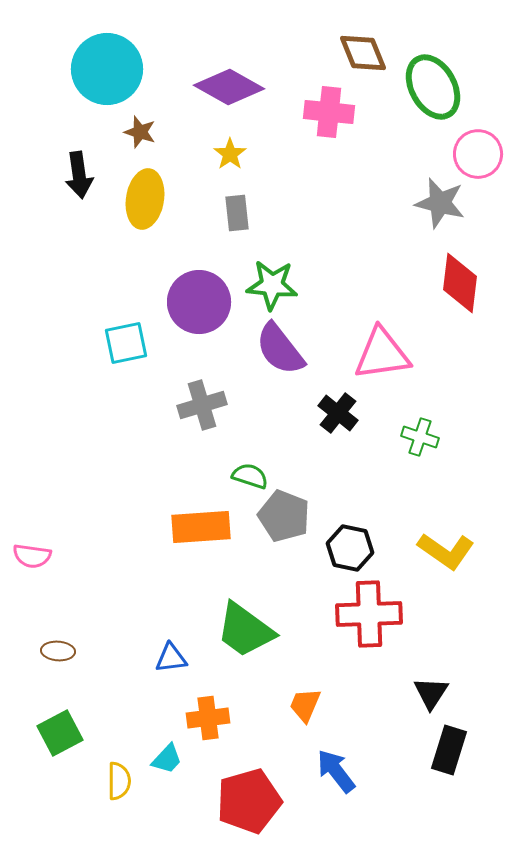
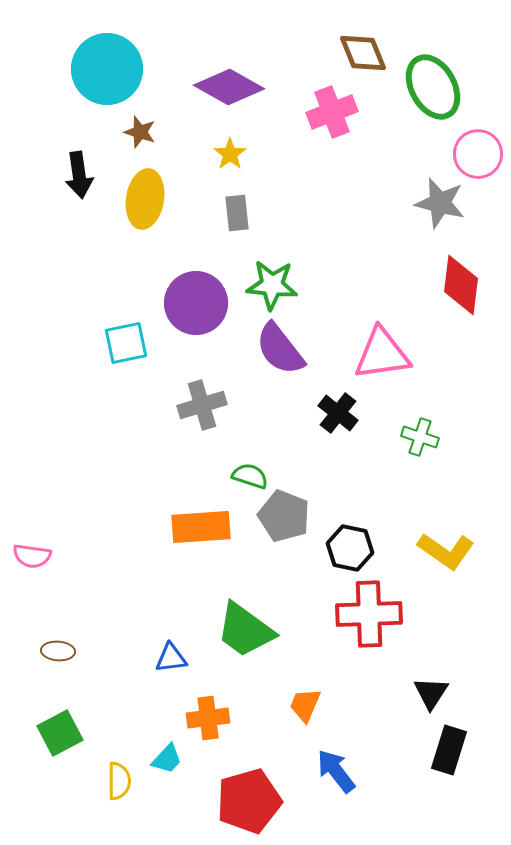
pink cross: moved 3 px right; rotated 27 degrees counterclockwise
red diamond: moved 1 px right, 2 px down
purple circle: moved 3 px left, 1 px down
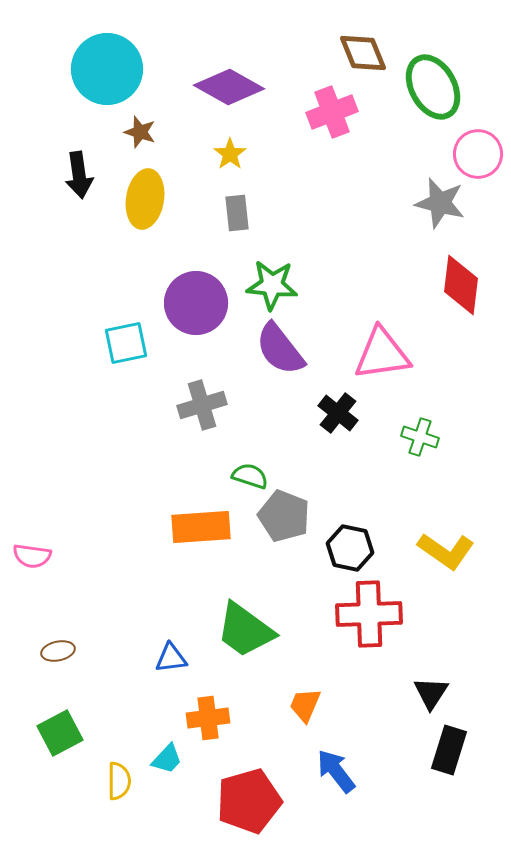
brown ellipse: rotated 16 degrees counterclockwise
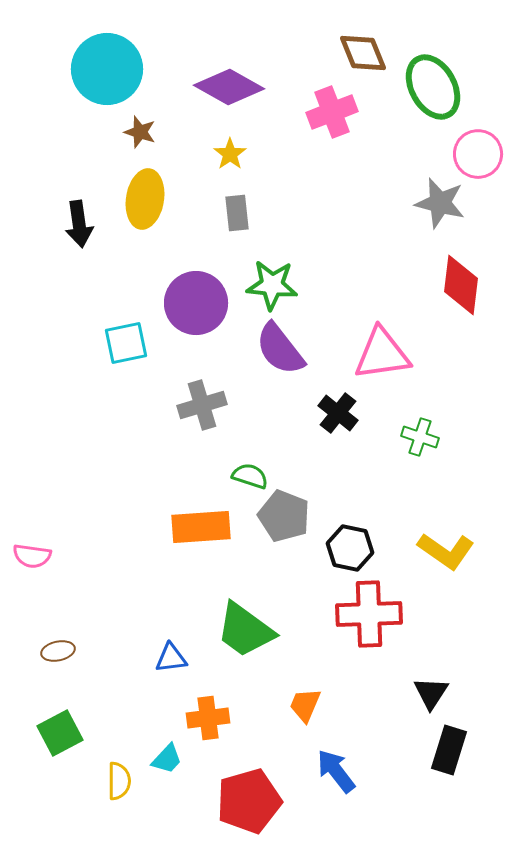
black arrow: moved 49 px down
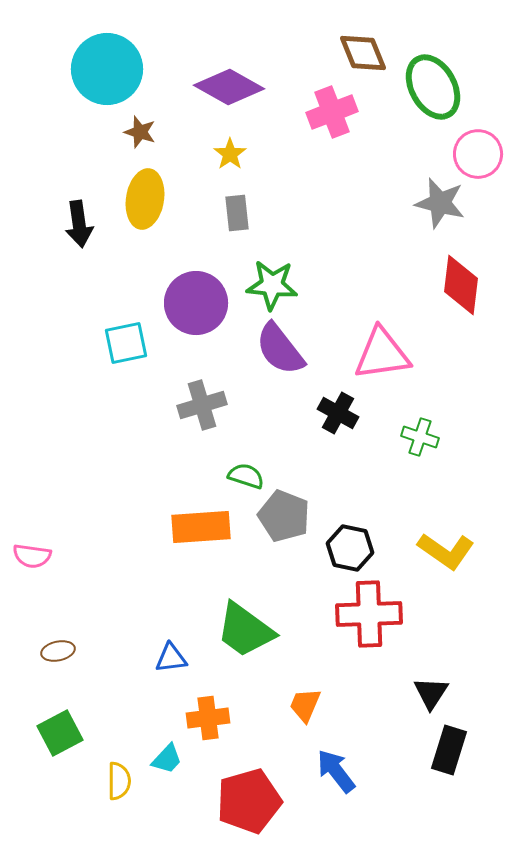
black cross: rotated 9 degrees counterclockwise
green semicircle: moved 4 px left
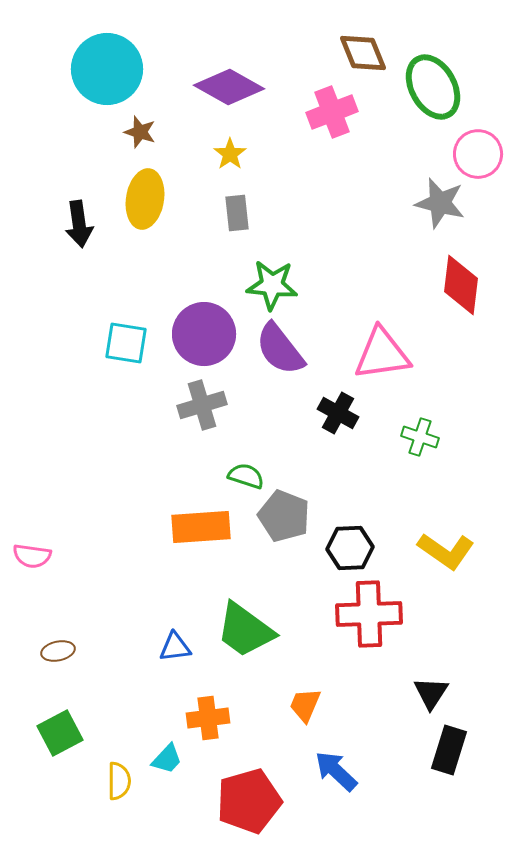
purple circle: moved 8 px right, 31 px down
cyan square: rotated 21 degrees clockwise
black hexagon: rotated 15 degrees counterclockwise
blue triangle: moved 4 px right, 11 px up
blue arrow: rotated 9 degrees counterclockwise
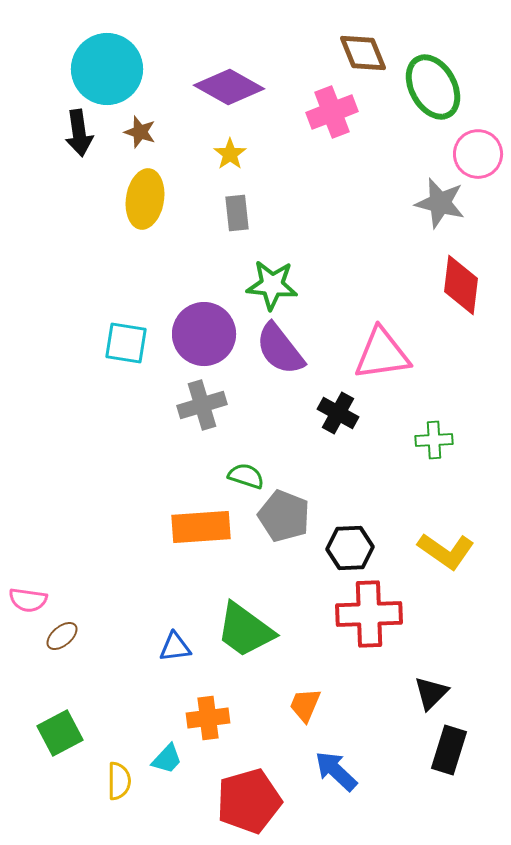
black arrow: moved 91 px up
green cross: moved 14 px right, 3 px down; rotated 21 degrees counterclockwise
pink semicircle: moved 4 px left, 44 px down
brown ellipse: moved 4 px right, 15 px up; rotated 28 degrees counterclockwise
black triangle: rotated 12 degrees clockwise
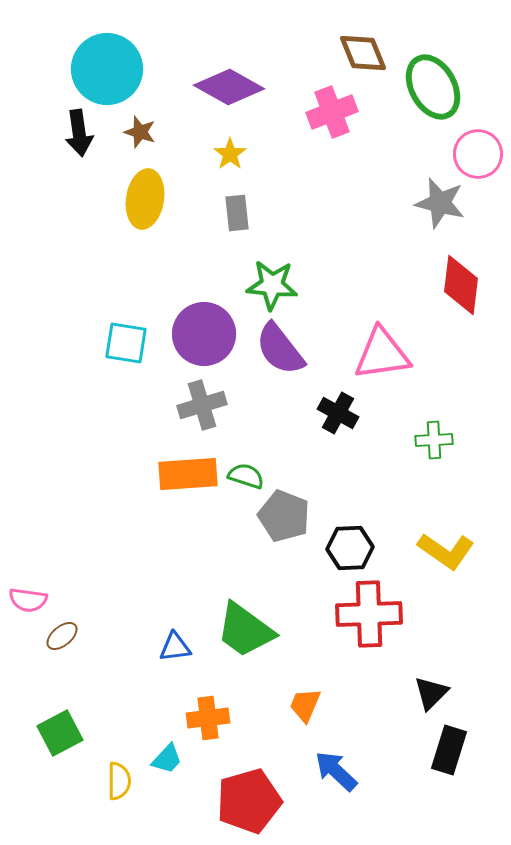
orange rectangle: moved 13 px left, 53 px up
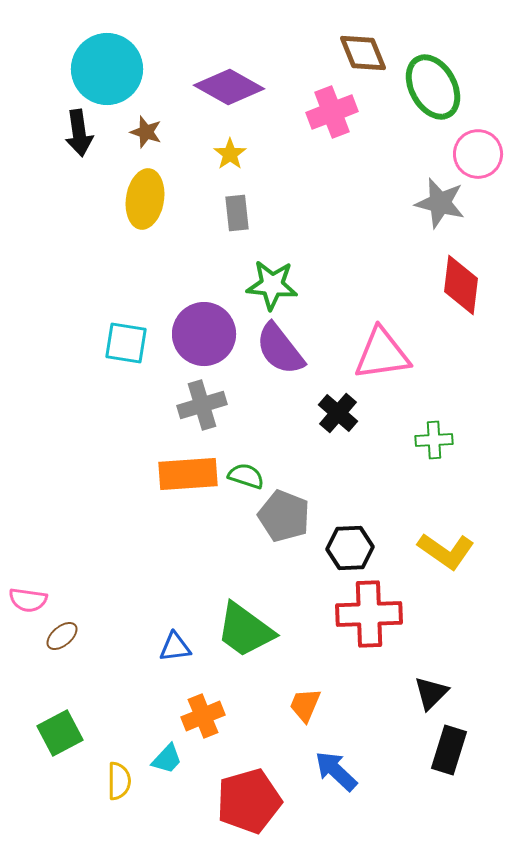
brown star: moved 6 px right
black cross: rotated 12 degrees clockwise
orange cross: moved 5 px left, 2 px up; rotated 15 degrees counterclockwise
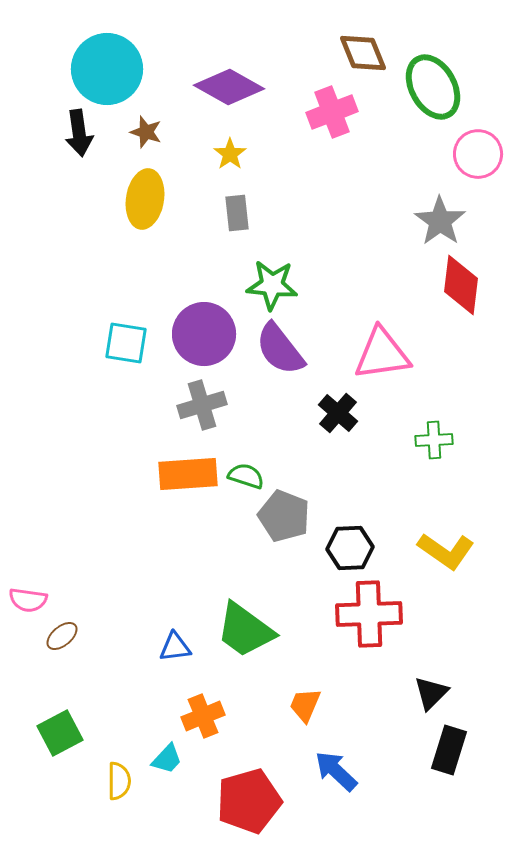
gray star: moved 18 px down; rotated 21 degrees clockwise
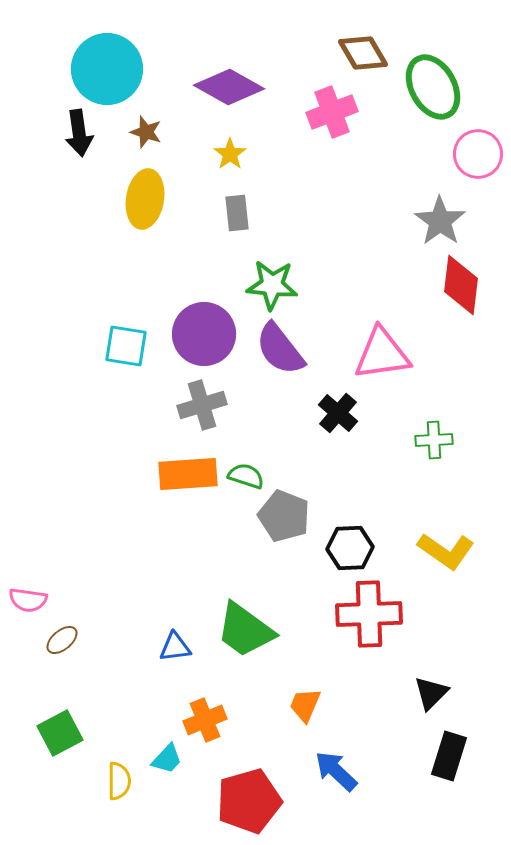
brown diamond: rotated 9 degrees counterclockwise
cyan square: moved 3 px down
brown ellipse: moved 4 px down
orange cross: moved 2 px right, 4 px down
black rectangle: moved 6 px down
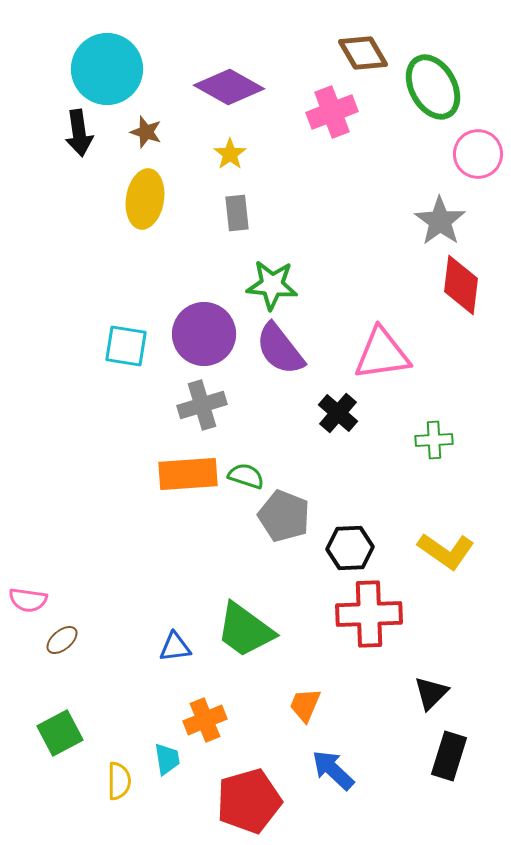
cyan trapezoid: rotated 52 degrees counterclockwise
blue arrow: moved 3 px left, 1 px up
